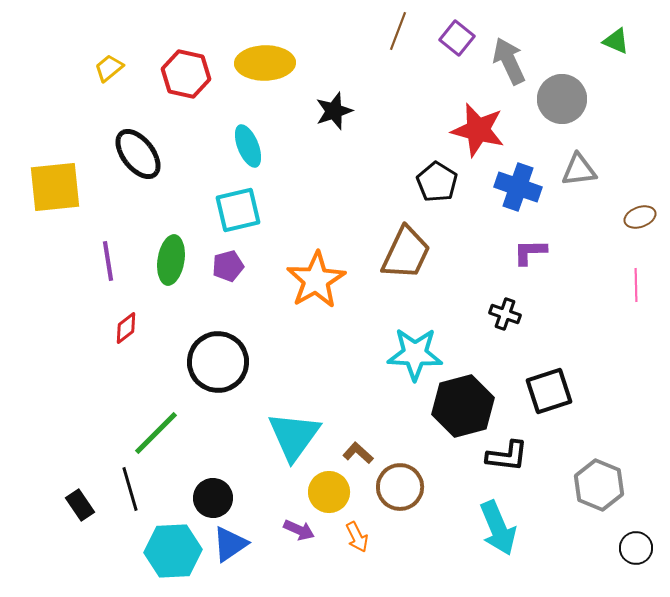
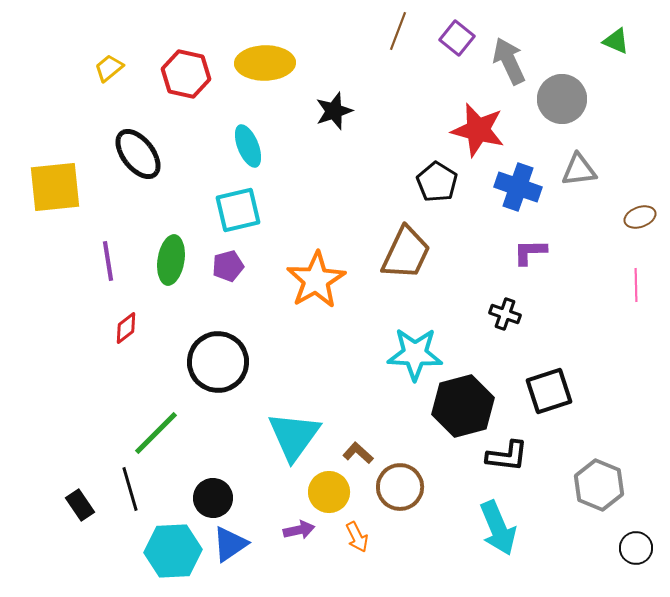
purple arrow at (299, 530): rotated 36 degrees counterclockwise
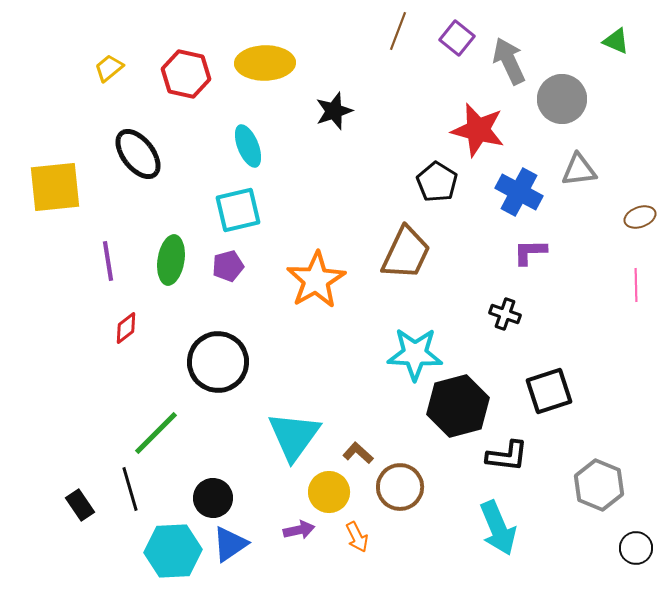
blue cross at (518, 187): moved 1 px right, 5 px down; rotated 9 degrees clockwise
black hexagon at (463, 406): moved 5 px left
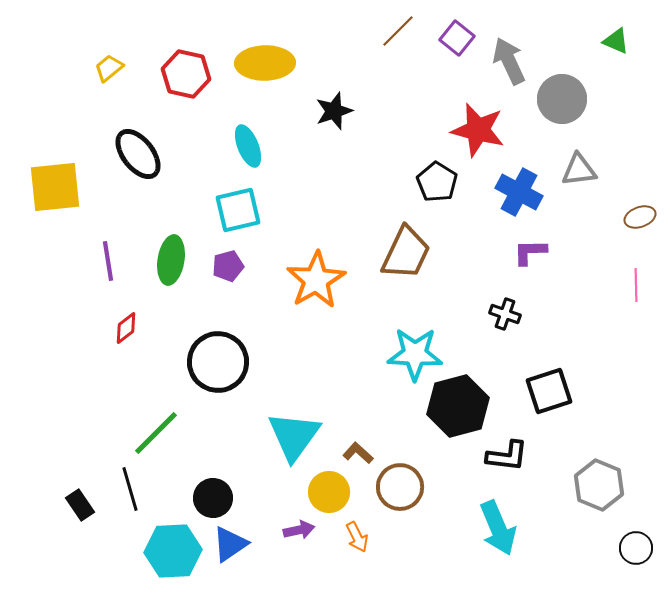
brown line at (398, 31): rotated 24 degrees clockwise
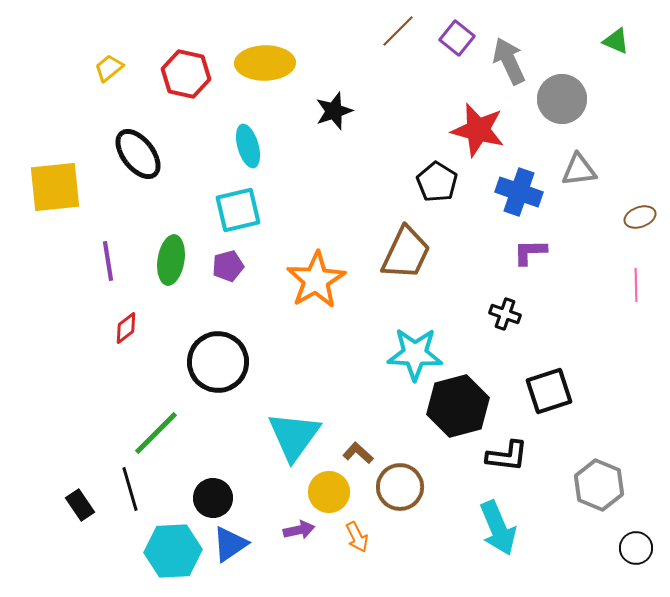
cyan ellipse at (248, 146): rotated 6 degrees clockwise
blue cross at (519, 192): rotated 9 degrees counterclockwise
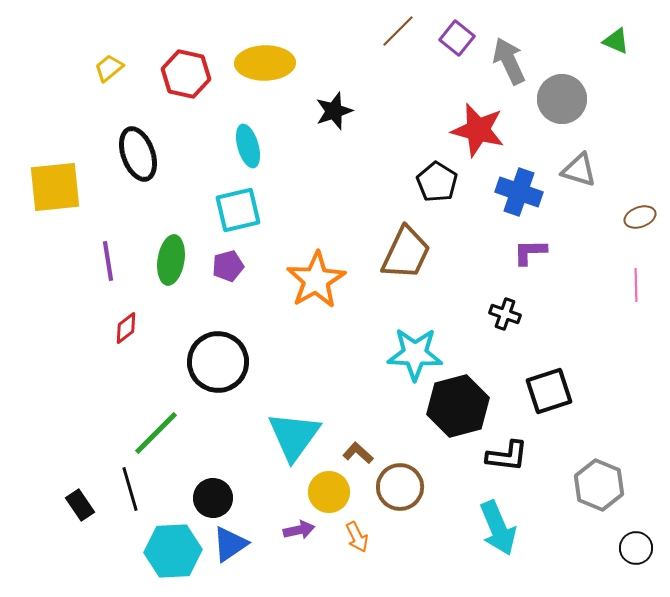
black ellipse at (138, 154): rotated 18 degrees clockwise
gray triangle at (579, 170): rotated 24 degrees clockwise
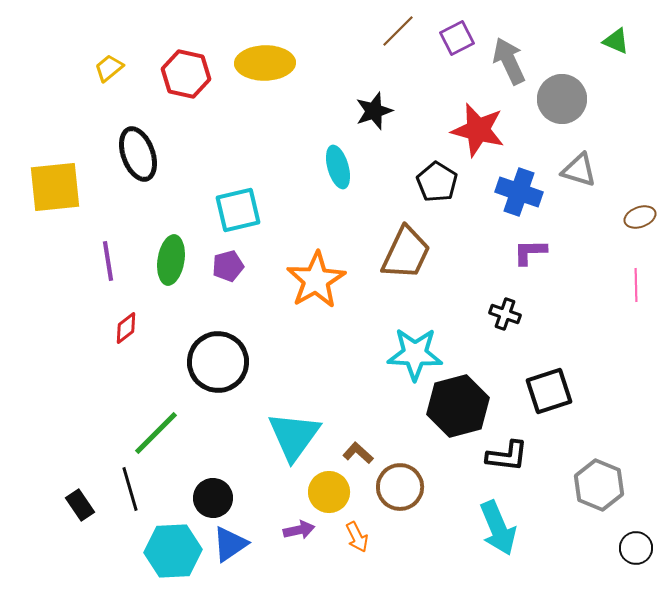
purple square at (457, 38): rotated 24 degrees clockwise
black star at (334, 111): moved 40 px right
cyan ellipse at (248, 146): moved 90 px right, 21 px down
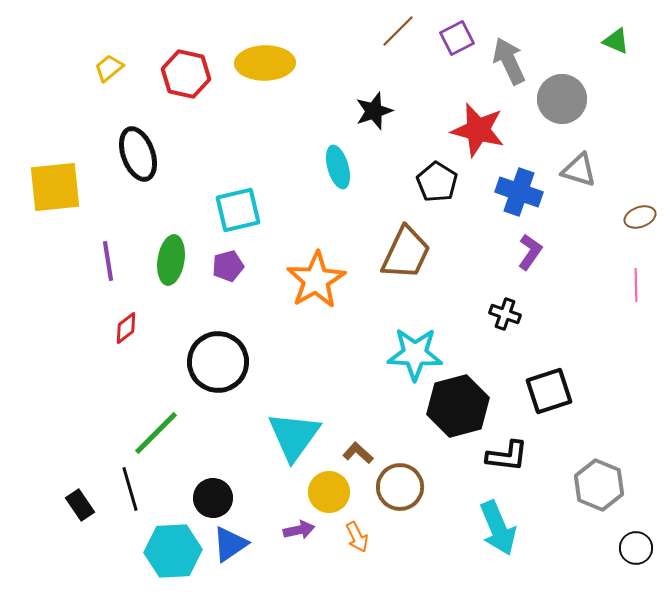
purple L-shape at (530, 252): rotated 126 degrees clockwise
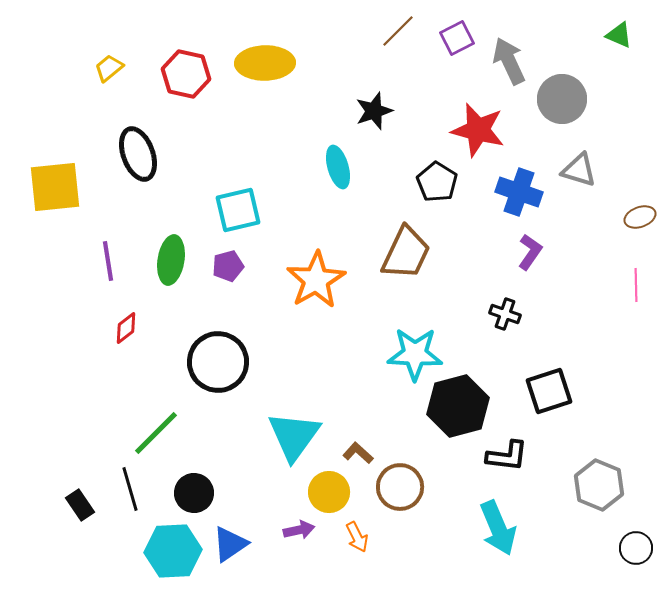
green triangle at (616, 41): moved 3 px right, 6 px up
black circle at (213, 498): moved 19 px left, 5 px up
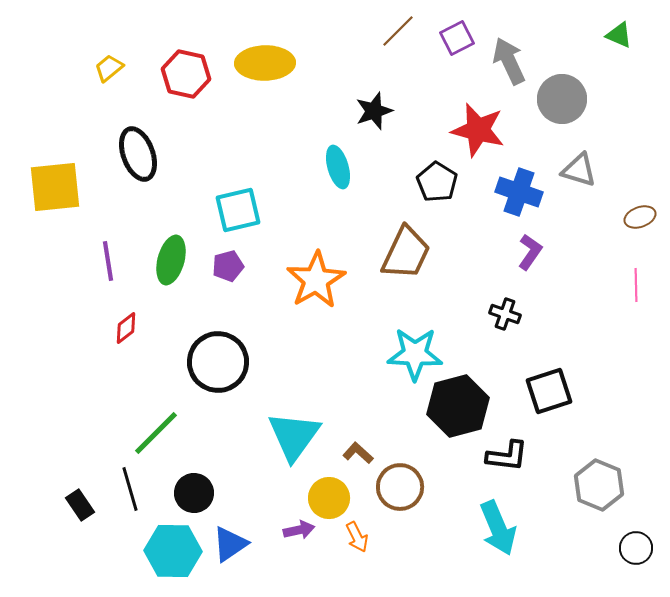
green ellipse at (171, 260): rotated 6 degrees clockwise
yellow circle at (329, 492): moved 6 px down
cyan hexagon at (173, 551): rotated 4 degrees clockwise
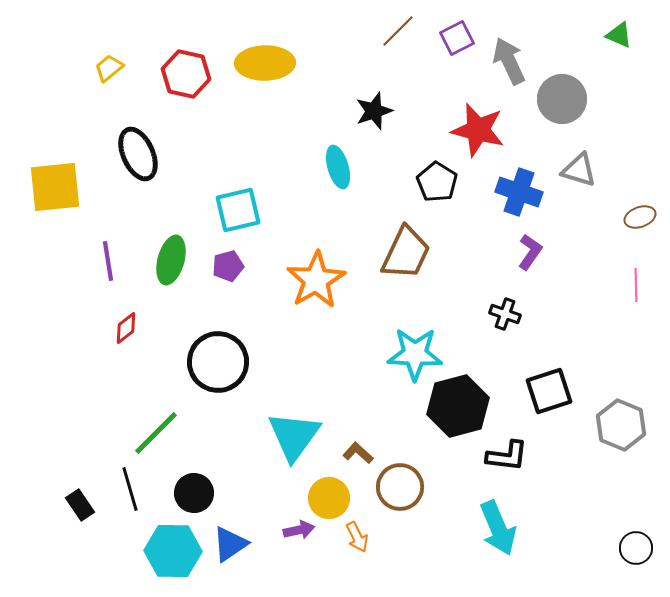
black ellipse at (138, 154): rotated 4 degrees counterclockwise
gray hexagon at (599, 485): moved 22 px right, 60 px up
